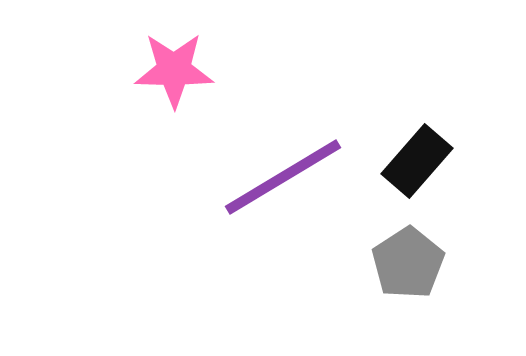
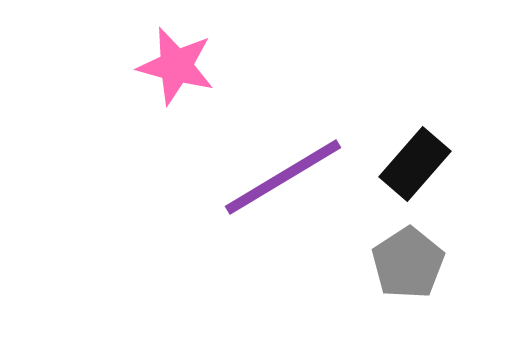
pink star: moved 2 px right, 4 px up; rotated 14 degrees clockwise
black rectangle: moved 2 px left, 3 px down
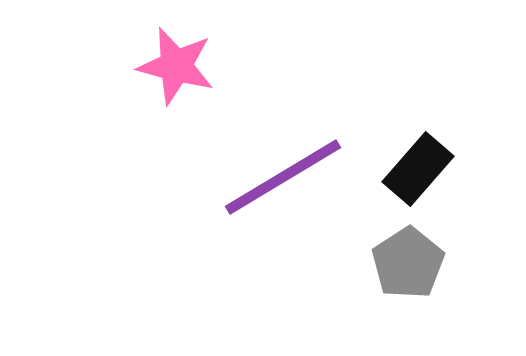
black rectangle: moved 3 px right, 5 px down
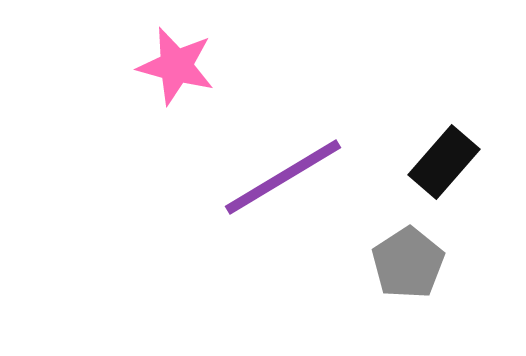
black rectangle: moved 26 px right, 7 px up
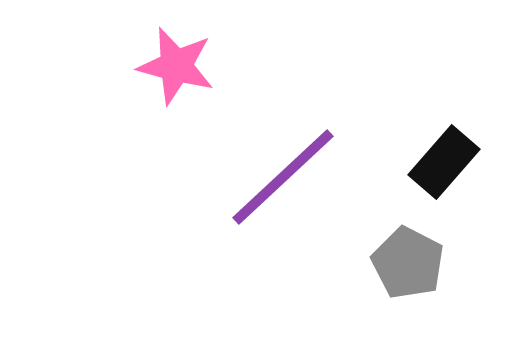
purple line: rotated 12 degrees counterclockwise
gray pentagon: rotated 12 degrees counterclockwise
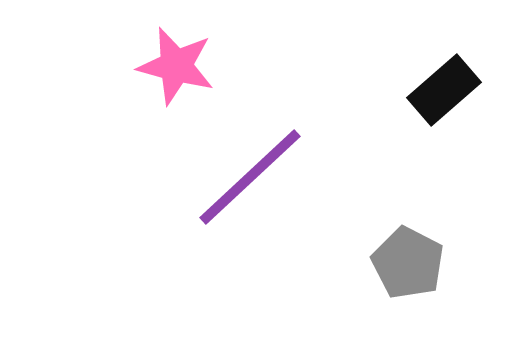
black rectangle: moved 72 px up; rotated 8 degrees clockwise
purple line: moved 33 px left
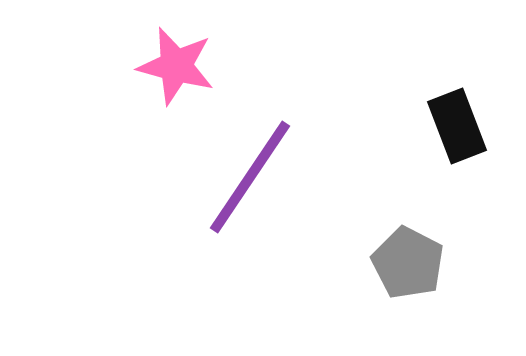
black rectangle: moved 13 px right, 36 px down; rotated 70 degrees counterclockwise
purple line: rotated 13 degrees counterclockwise
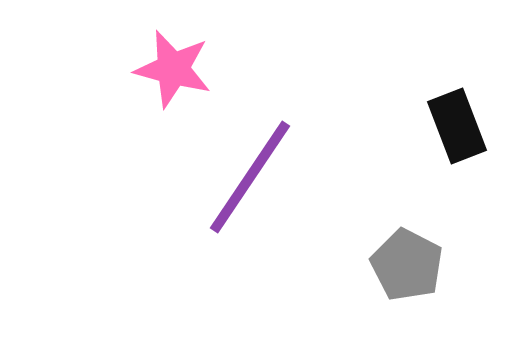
pink star: moved 3 px left, 3 px down
gray pentagon: moved 1 px left, 2 px down
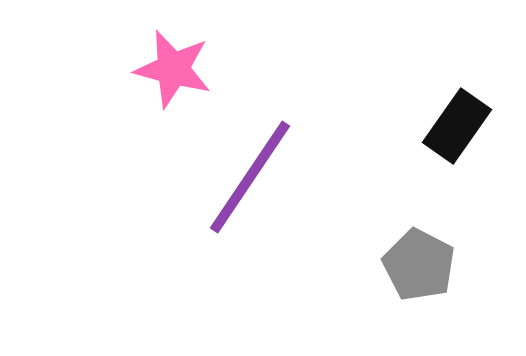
black rectangle: rotated 56 degrees clockwise
gray pentagon: moved 12 px right
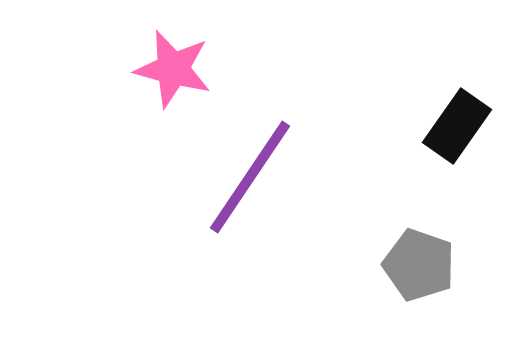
gray pentagon: rotated 8 degrees counterclockwise
